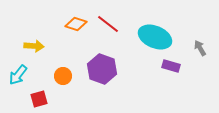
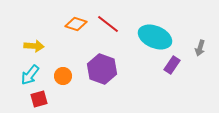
gray arrow: rotated 133 degrees counterclockwise
purple rectangle: moved 1 px right, 1 px up; rotated 72 degrees counterclockwise
cyan arrow: moved 12 px right
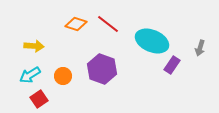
cyan ellipse: moved 3 px left, 4 px down
cyan arrow: rotated 20 degrees clockwise
red square: rotated 18 degrees counterclockwise
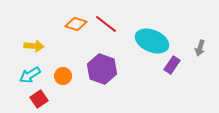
red line: moved 2 px left
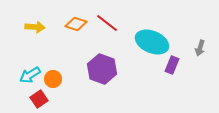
red line: moved 1 px right, 1 px up
cyan ellipse: moved 1 px down
yellow arrow: moved 1 px right, 19 px up
purple rectangle: rotated 12 degrees counterclockwise
orange circle: moved 10 px left, 3 px down
